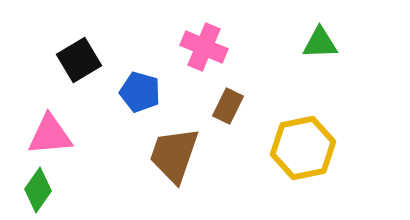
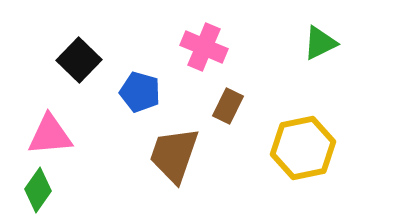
green triangle: rotated 24 degrees counterclockwise
black square: rotated 15 degrees counterclockwise
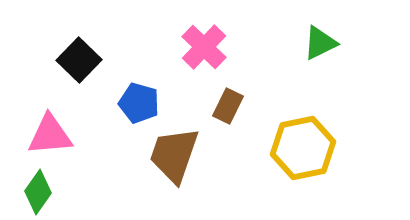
pink cross: rotated 21 degrees clockwise
blue pentagon: moved 1 px left, 11 px down
green diamond: moved 2 px down
